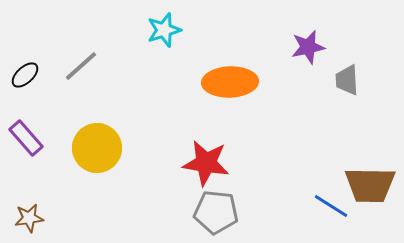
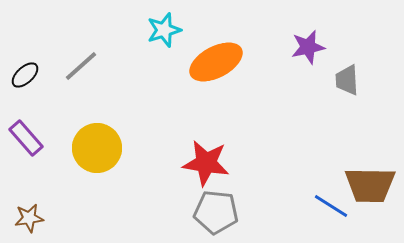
orange ellipse: moved 14 px left, 20 px up; rotated 26 degrees counterclockwise
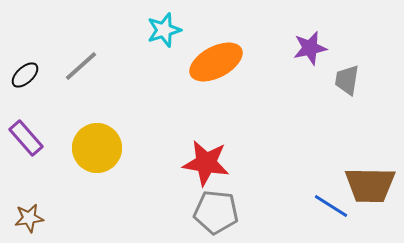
purple star: moved 2 px right, 1 px down
gray trapezoid: rotated 12 degrees clockwise
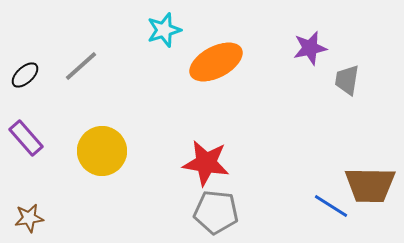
yellow circle: moved 5 px right, 3 px down
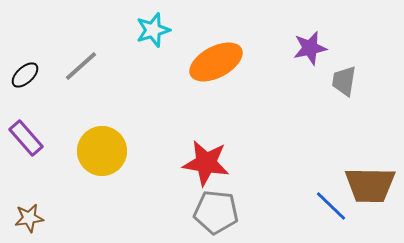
cyan star: moved 11 px left
gray trapezoid: moved 3 px left, 1 px down
blue line: rotated 12 degrees clockwise
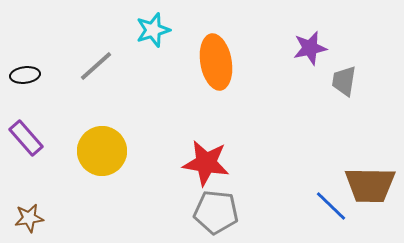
orange ellipse: rotated 72 degrees counterclockwise
gray line: moved 15 px right
black ellipse: rotated 36 degrees clockwise
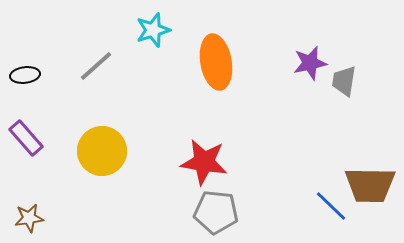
purple star: moved 15 px down
red star: moved 2 px left, 1 px up
